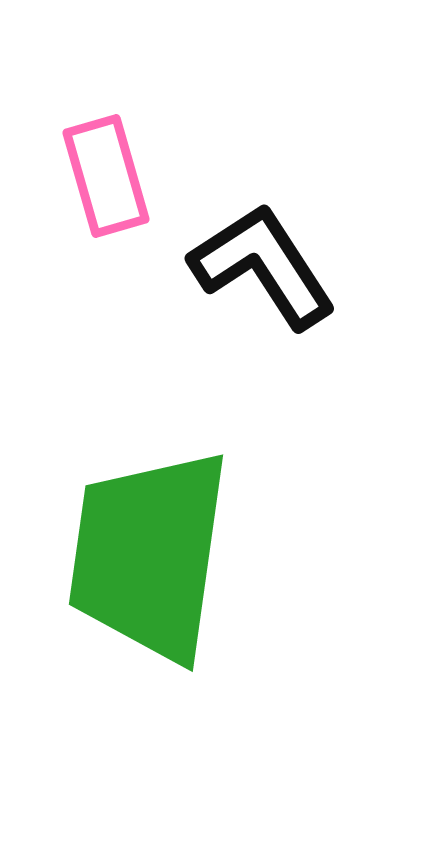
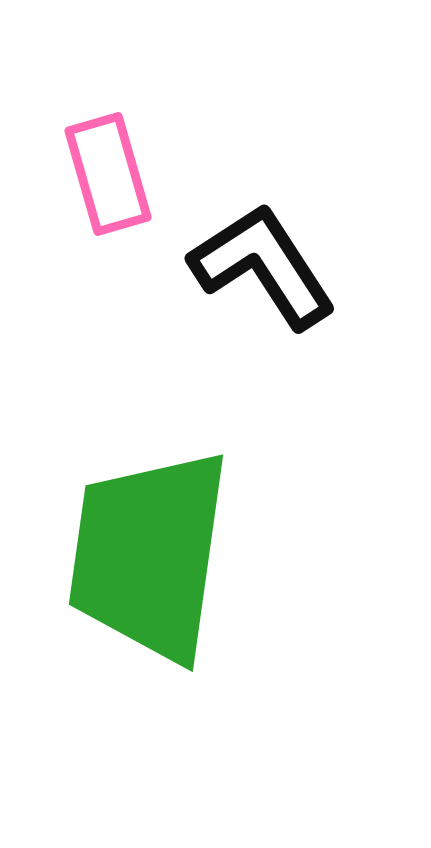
pink rectangle: moved 2 px right, 2 px up
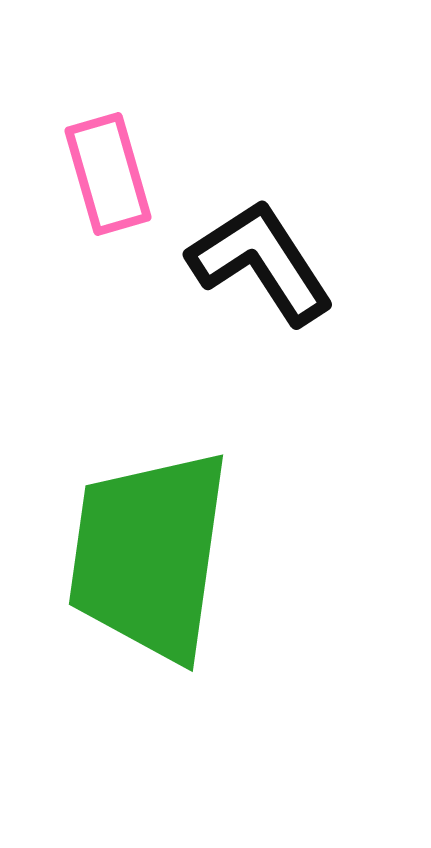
black L-shape: moved 2 px left, 4 px up
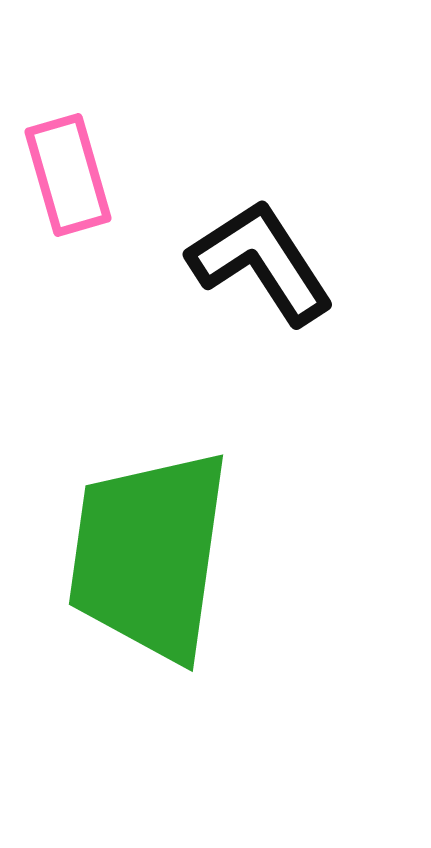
pink rectangle: moved 40 px left, 1 px down
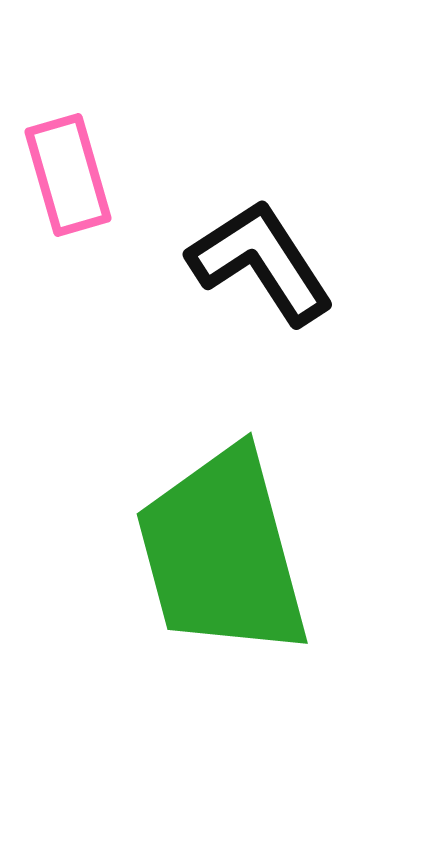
green trapezoid: moved 73 px right, 2 px up; rotated 23 degrees counterclockwise
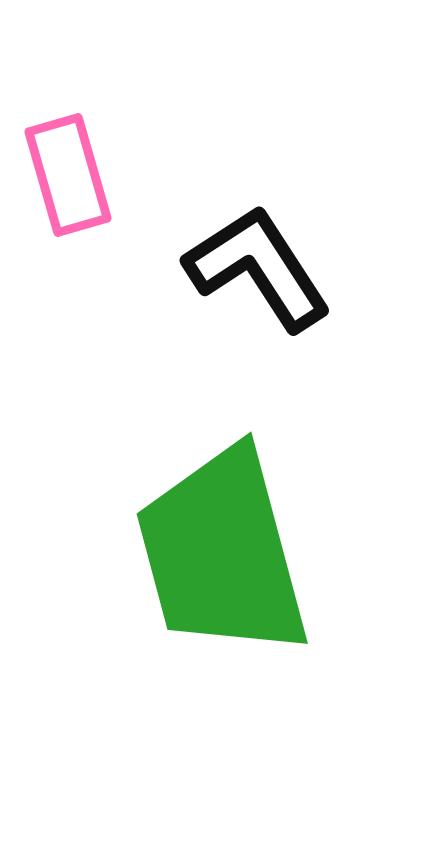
black L-shape: moved 3 px left, 6 px down
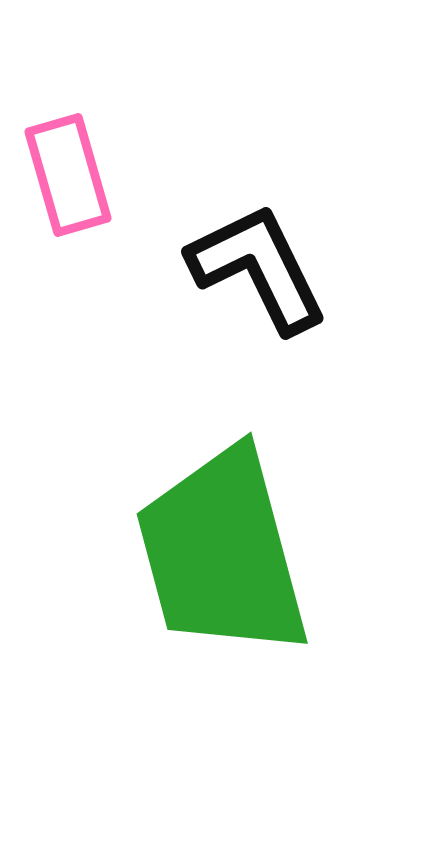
black L-shape: rotated 7 degrees clockwise
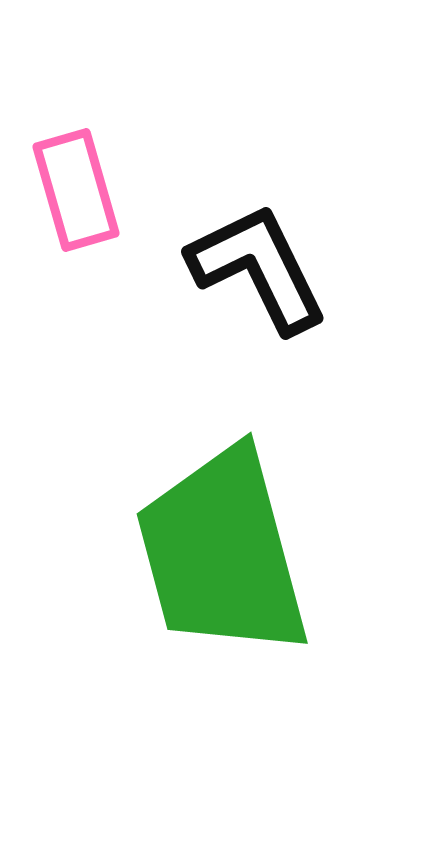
pink rectangle: moved 8 px right, 15 px down
